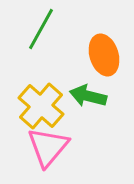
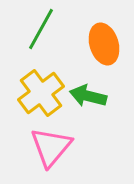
orange ellipse: moved 11 px up
yellow cross: moved 13 px up; rotated 12 degrees clockwise
pink triangle: moved 3 px right
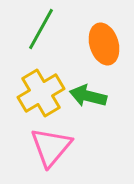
yellow cross: rotated 6 degrees clockwise
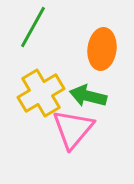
green line: moved 8 px left, 2 px up
orange ellipse: moved 2 px left, 5 px down; rotated 24 degrees clockwise
pink triangle: moved 22 px right, 18 px up
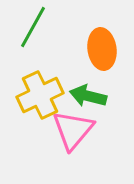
orange ellipse: rotated 15 degrees counterclockwise
yellow cross: moved 1 px left, 2 px down; rotated 6 degrees clockwise
pink triangle: moved 1 px down
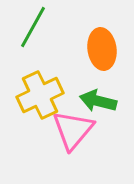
green arrow: moved 10 px right, 5 px down
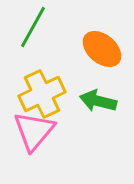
orange ellipse: rotated 42 degrees counterclockwise
yellow cross: moved 2 px right, 1 px up
pink triangle: moved 39 px left, 1 px down
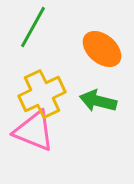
pink triangle: rotated 48 degrees counterclockwise
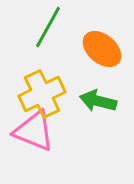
green line: moved 15 px right
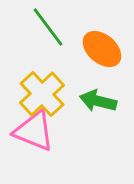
green line: rotated 66 degrees counterclockwise
yellow cross: rotated 18 degrees counterclockwise
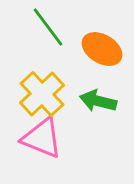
orange ellipse: rotated 9 degrees counterclockwise
pink triangle: moved 8 px right, 7 px down
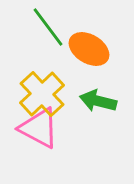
orange ellipse: moved 13 px left
pink triangle: moved 3 px left, 10 px up; rotated 6 degrees clockwise
